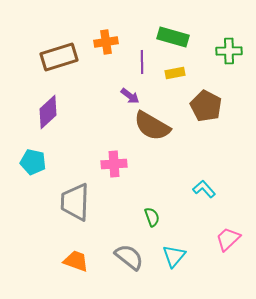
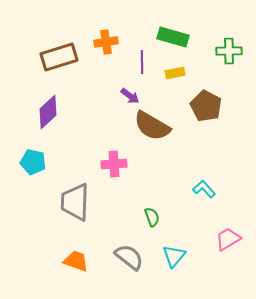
pink trapezoid: rotated 12 degrees clockwise
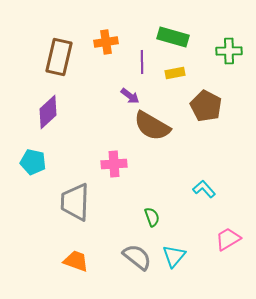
brown rectangle: rotated 60 degrees counterclockwise
gray semicircle: moved 8 px right
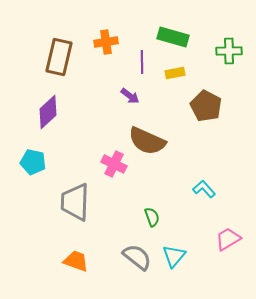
brown semicircle: moved 5 px left, 15 px down; rotated 6 degrees counterclockwise
pink cross: rotated 30 degrees clockwise
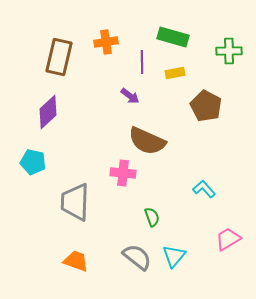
pink cross: moved 9 px right, 9 px down; rotated 20 degrees counterclockwise
